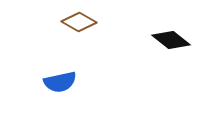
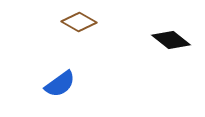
blue semicircle: moved 2 px down; rotated 24 degrees counterclockwise
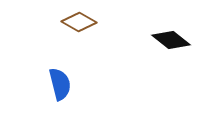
blue semicircle: rotated 68 degrees counterclockwise
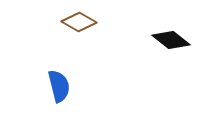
blue semicircle: moved 1 px left, 2 px down
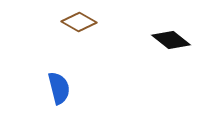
blue semicircle: moved 2 px down
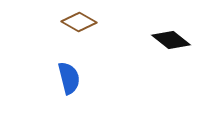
blue semicircle: moved 10 px right, 10 px up
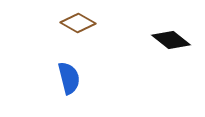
brown diamond: moved 1 px left, 1 px down
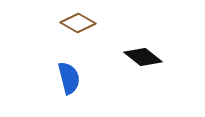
black diamond: moved 28 px left, 17 px down
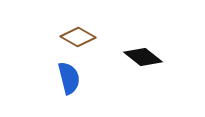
brown diamond: moved 14 px down
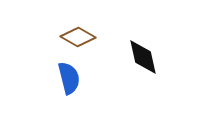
black diamond: rotated 39 degrees clockwise
